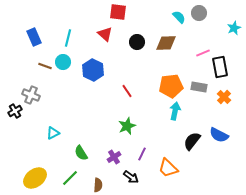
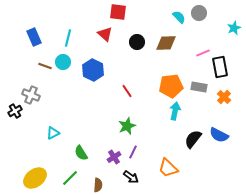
black semicircle: moved 1 px right, 2 px up
purple line: moved 9 px left, 2 px up
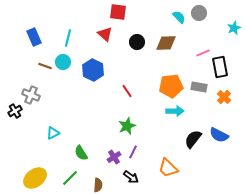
cyan arrow: rotated 78 degrees clockwise
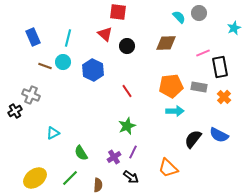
blue rectangle: moved 1 px left
black circle: moved 10 px left, 4 px down
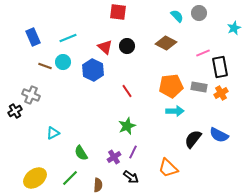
cyan semicircle: moved 2 px left, 1 px up
red triangle: moved 13 px down
cyan line: rotated 54 degrees clockwise
brown diamond: rotated 30 degrees clockwise
orange cross: moved 3 px left, 4 px up; rotated 16 degrees clockwise
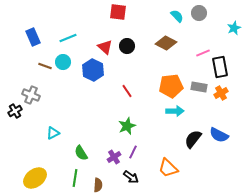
green line: moved 5 px right; rotated 36 degrees counterclockwise
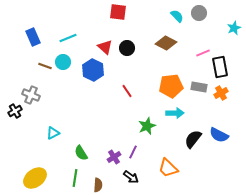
black circle: moved 2 px down
cyan arrow: moved 2 px down
green star: moved 20 px right
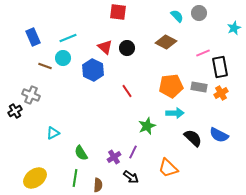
brown diamond: moved 1 px up
cyan circle: moved 4 px up
black semicircle: moved 1 px up; rotated 96 degrees clockwise
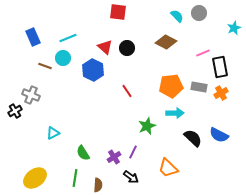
green semicircle: moved 2 px right
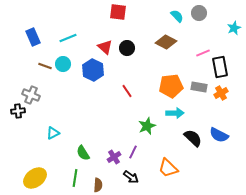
cyan circle: moved 6 px down
black cross: moved 3 px right; rotated 24 degrees clockwise
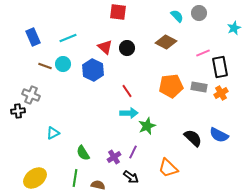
cyan arrow: moved 46 px left
brown semicircle: rotated 80 degrees counterclockwise
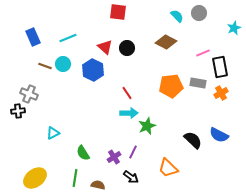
gray rectangle: moved 1 px left, 4 px up
red line: moved 2 px down
gray cross: moved 2 px left, 1 px up
black semicircle: moved 2 px down
